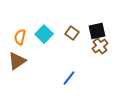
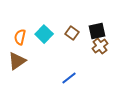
blue line: rotated 14 degrees clockwise
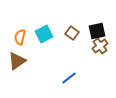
cyan square: rotated 18 degrees clockwise
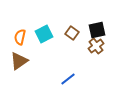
black square: moved 1 px up
brown cross: moved 4 px left
brown triangle: moved 2 px right
blue line: moved 1 px left, 1 px down
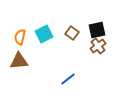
brown cross: moved 2 px right
brown triangle: rotated 30 degrees clockwise
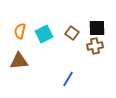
black square: moved 2 px up; rotated 12 degrees clockwise
orange semicircle: moved 6 px up
brown cross: moved 3 px left; rotated 28 degrees clockwise
blue line: rotated 21 degrees counterclockwise
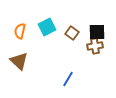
black square: moved 4 px down
cyan square: moved 3 px right, 7 px up
brown triangle: rotated 48 degrees clockwise
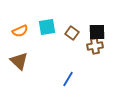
cyan square: rotated 18 degrees clockwise
orange semicircle: rotated 126 degrees counterclockwise
